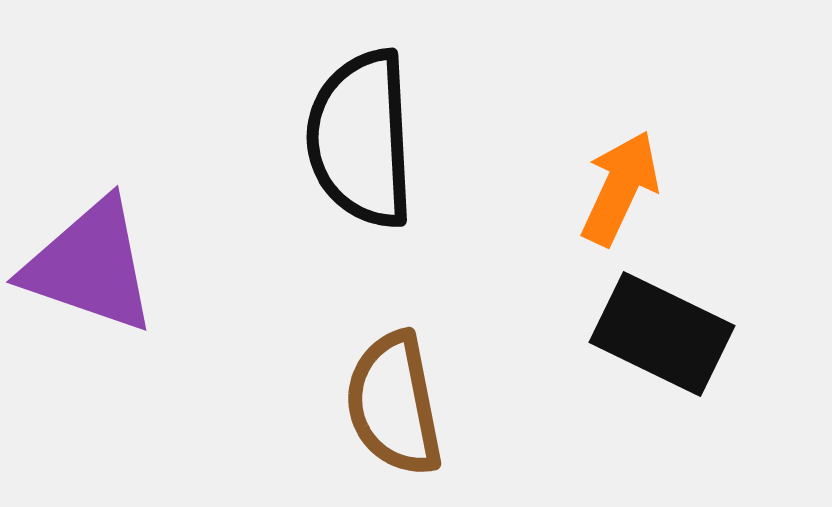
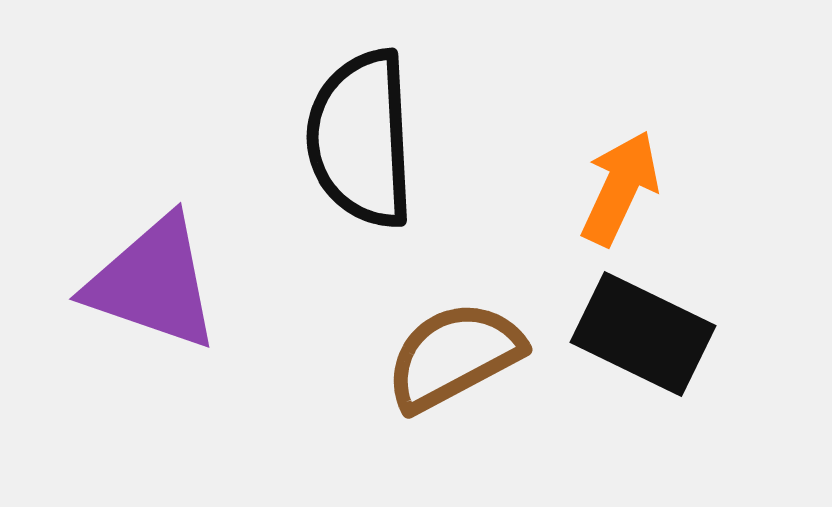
purple triangle: moved 63 px right, 17 px down
black rectangle: moved 19 px left
brown semicircle: moved 60 px right, 48 px up; rotated 73 degrees clockwise
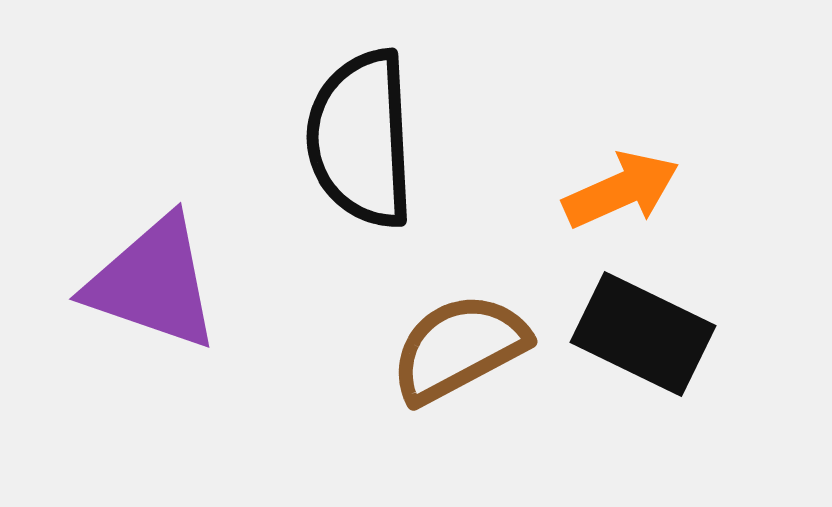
orange arrow: moved 1 px right, 2 px down; rotated 41 degrees clockwise
brown semicircle: moved 5 px right, 8 px up
